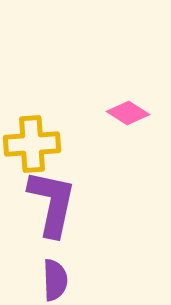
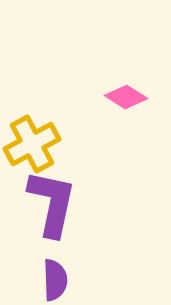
pink diamond: moved 2 px left, 16 px up
yellow cross: rotated 24 degrees counterclockwise
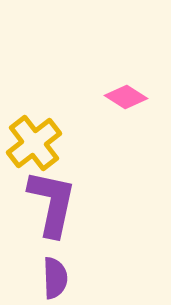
yellow cross: moved 2 px right, 1 px up; rotated 10 degrees counterclockwise
purple semicircle: moved 2 px up
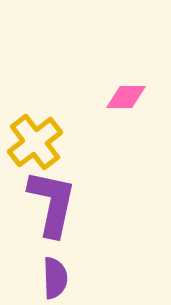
pink diamond: rotated 33 degrees counterclockwise
yellow cross: moved 1 px right, 1 px up
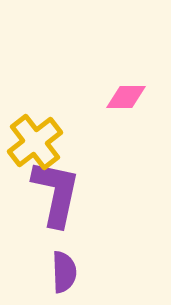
purple L-shape: moved 4 px right, 10 px up
purple semicircle: moved 9 px right, 6 px up
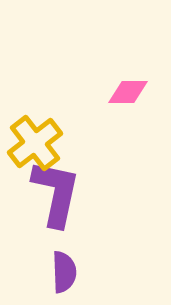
pink diamond: moved 2 px right, 5 px up
yellow cross: moved 1 px down
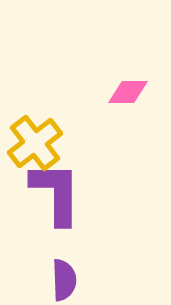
purple L-shape: rotated 12 degrees counterclockwise
purple semicircle: moved 8 px down
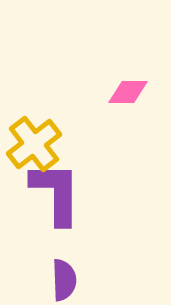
yellow cross: moved 1 px left, 1 px down
